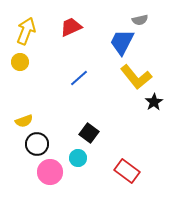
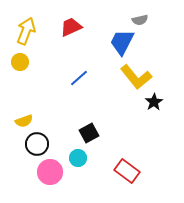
black square: rotated 24 degrees clockwise
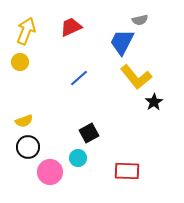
black circle: moved 9 px left, 3 px down
red rectangle: rotated 35 degrees counterclockwise
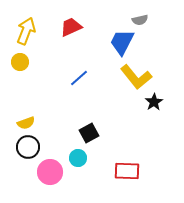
yellow semicircle: moved 2 px right, 2 px down
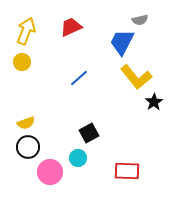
yellow circle: moved 2 px right
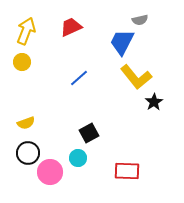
black circle: moved 6 px down
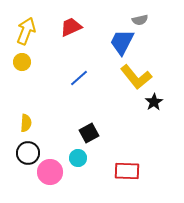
yellow semicircle: rotated 66 degrees counterclockwise
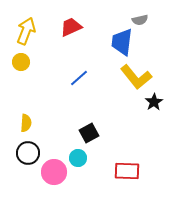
blue trapezoid: rotated 20 degrees counterclockwise
yellow circle: moved 1 px left
pink circle: moved 4 px right
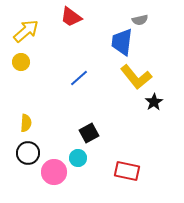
red trapezoid: moved 10 px up; rotated 120 degrees counterclockwise
yellow arrow: rotated 28 degrees clockwise
red rectangle: rotated 10 degrees clockwise
